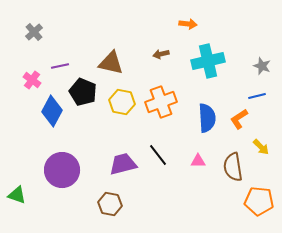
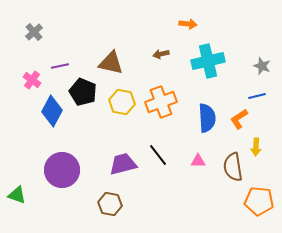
yellow arrow: moved 5 px left; rotated 48 degrees clockwise
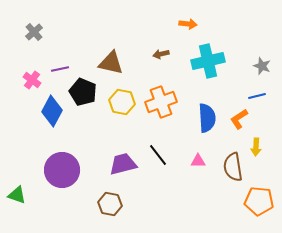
purple line: moved 3 px down
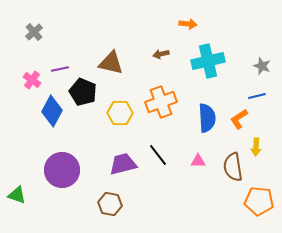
yellow hexagon: moved 2 px left, 11 px down; rotated 10 degrees counterclockwise
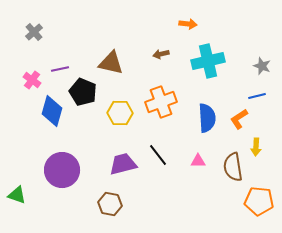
blue diamond: rotated 12 degrees counterclockwise
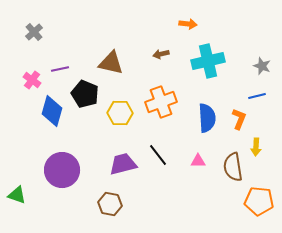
black pentagon: moved 2 px right, 2 px down
orange L-shape: rotated 145 degrees clockwise
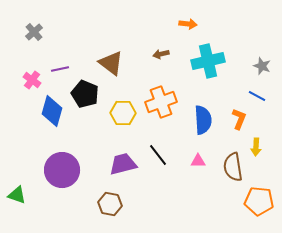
brown triangle: rotated 24 degrees clockwise
blue line: rotated 42 degrees clockwise
yellow hexagon: moved 3 px right
blue semicircle: moved 4 px left, 2 px down
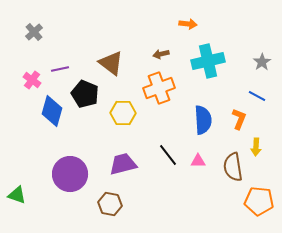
gray star: moved 4 px up; rotated 18 degrees clockwise
orange cross: moved 2 px left, 14 px up
black line: moved 10 px right
purple circle: moved 8 px right, 4 px down
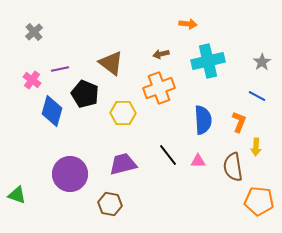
orange L-shape: moved 3 px down
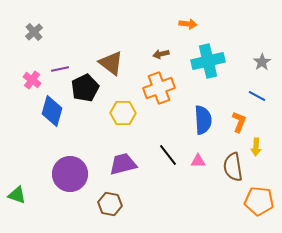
black pentagon: moved 6 px up; rotated 24 degrees clockwise
